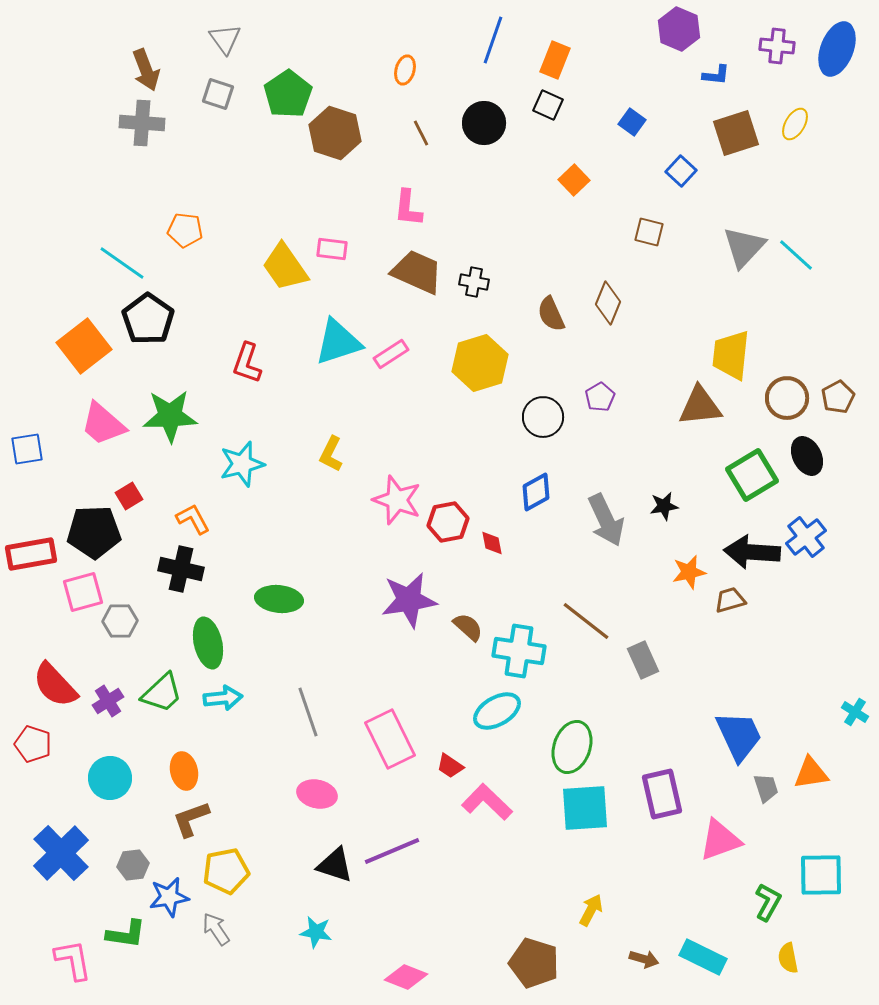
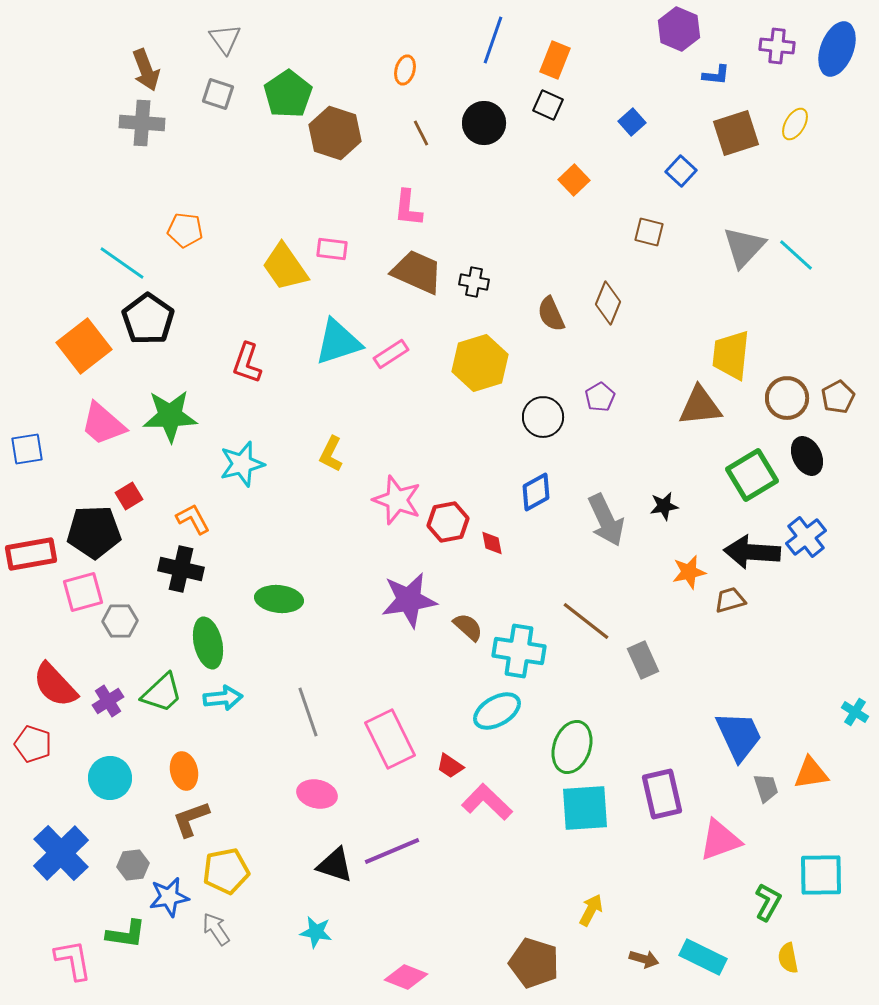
blue square at (632, 122): rotated 12 degrees clockwise
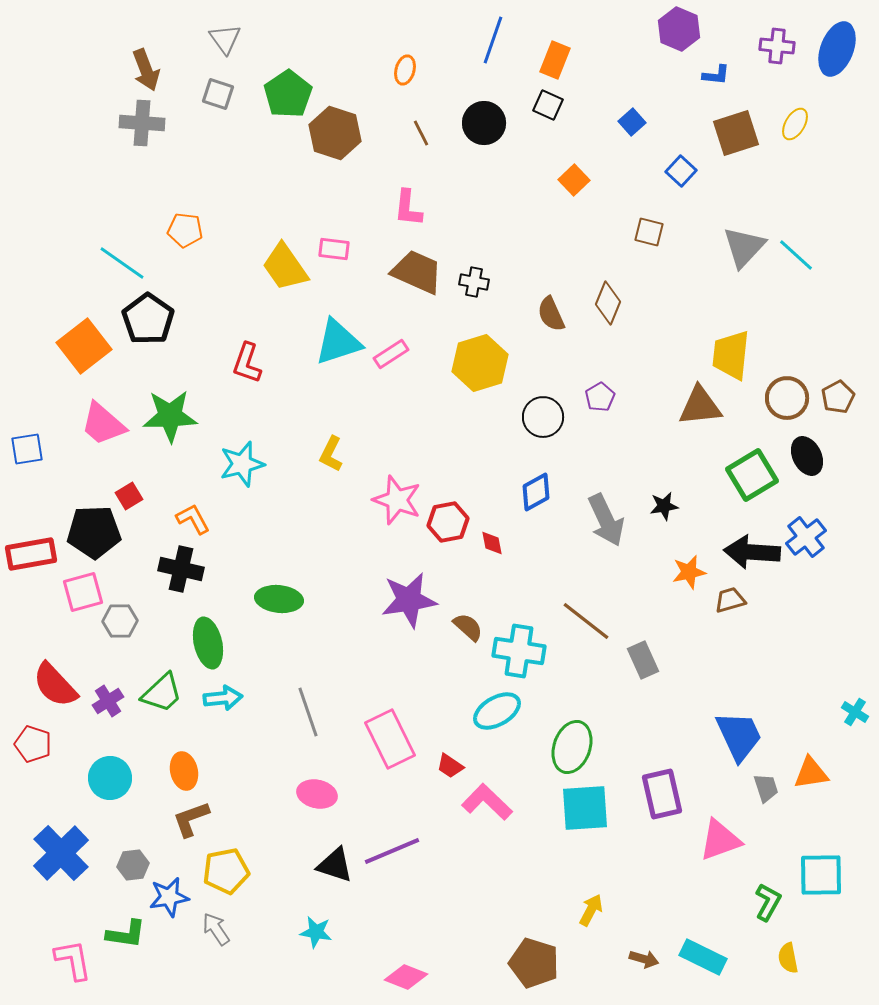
pink rectangle at (332, 249): moved 2 px right
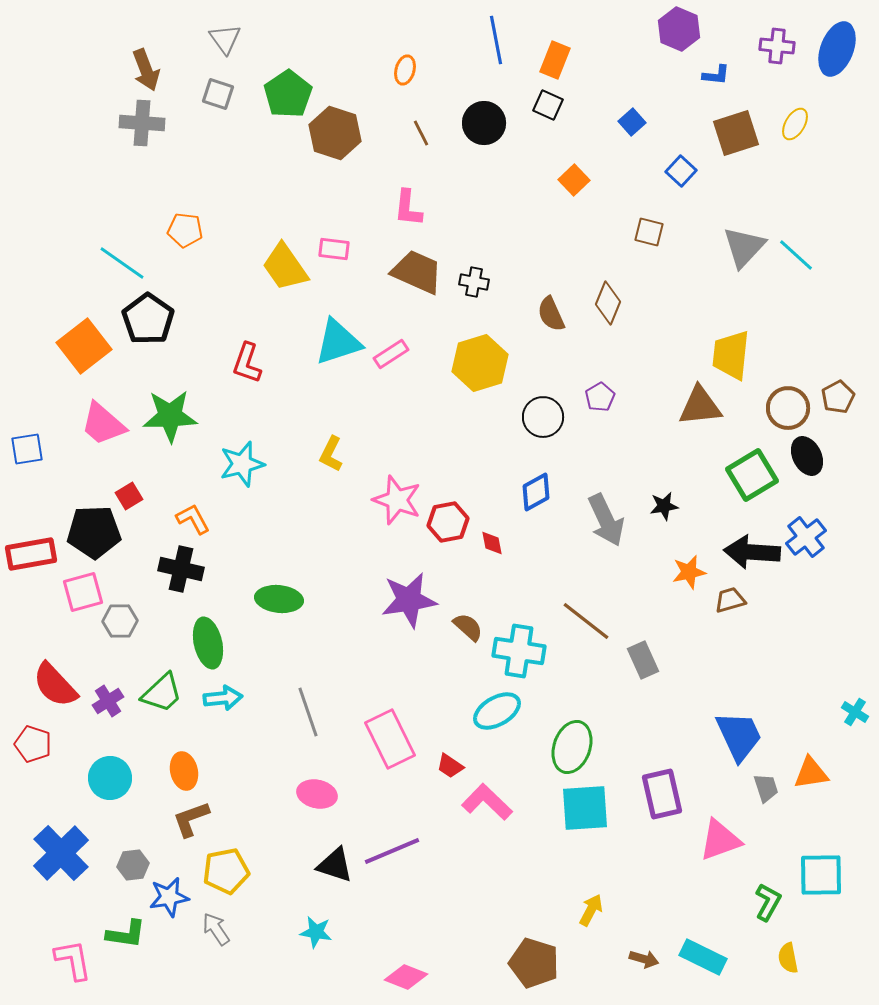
blue line at (493, 40): moved 3 px right; rotated 30 degrees counterclockwise
brown circle at (787, 398): moved 1 px right, 10 px down
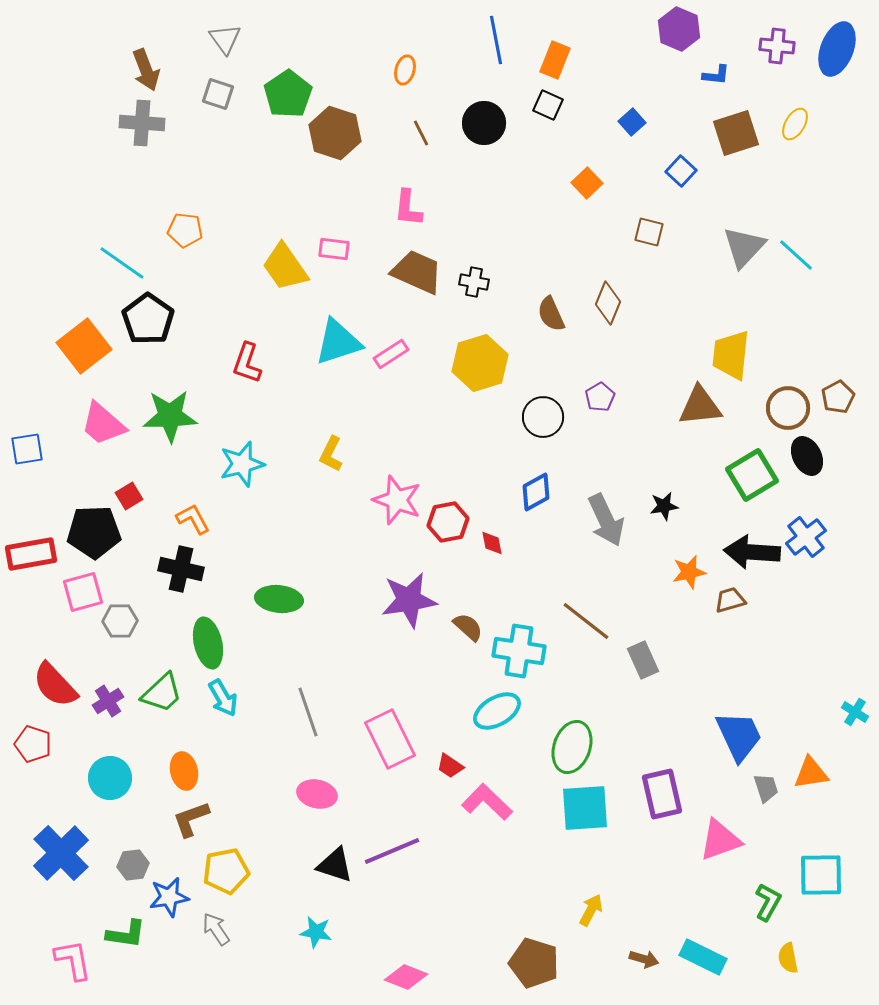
orange square at (574, 180): moved 13 px right, 3 px down
cyan arrow at (223, 698): rotated 66 degrees clockwise
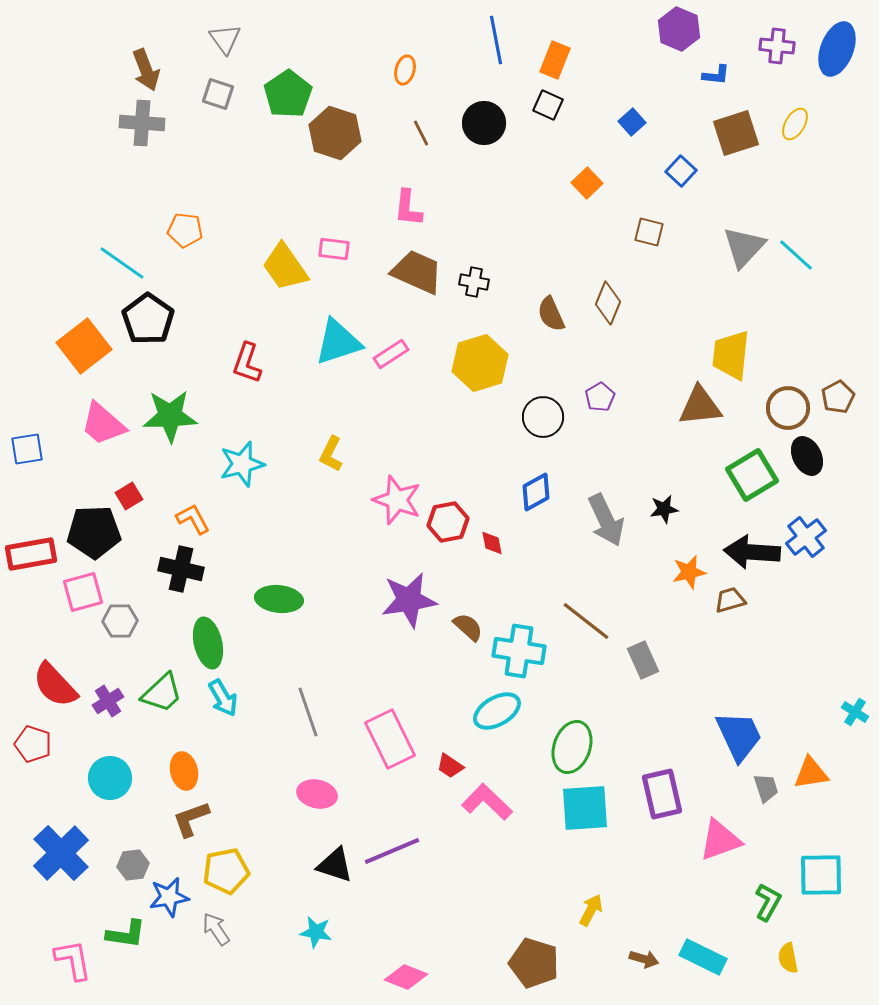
black star at (664, 506): moved 3 px down
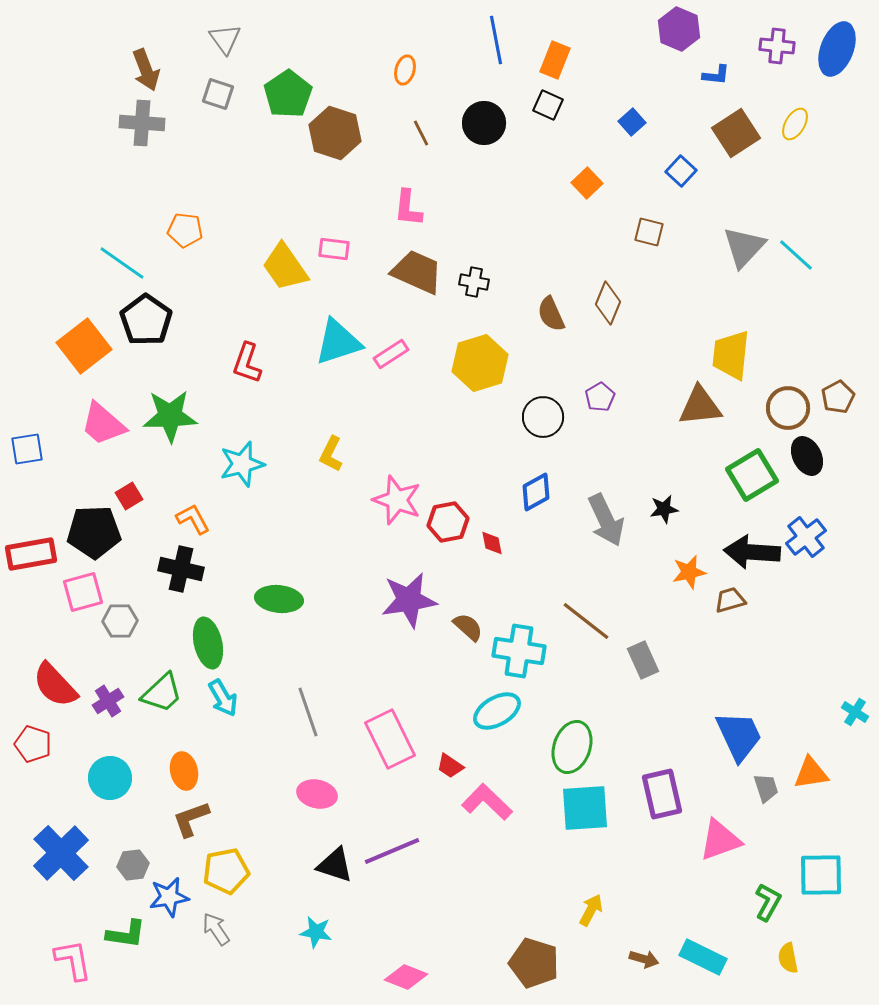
brown square at (736, 133): rotated 15 degrees counterclockwise
black pentagon at (148, 319): moved 2 px left, 1 px down
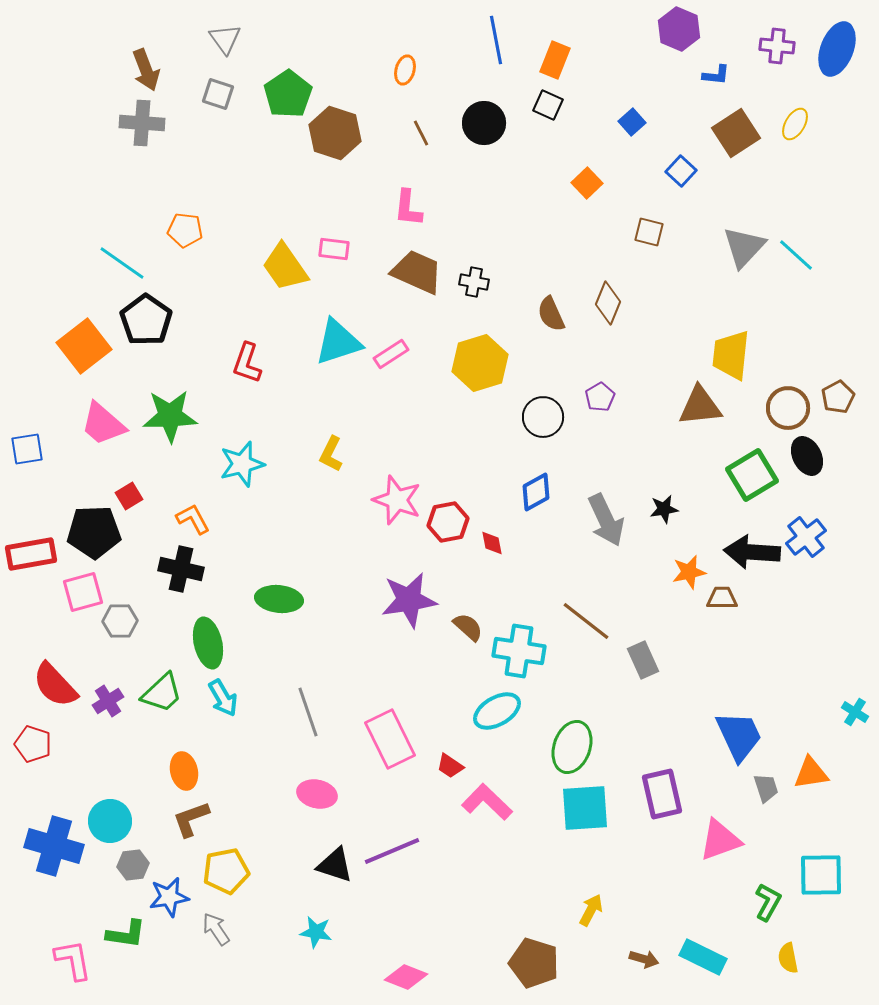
brown trapezoid at (730, 600): moved 8 px left, 2 px up; rotated 16 degrees clockwise
cyan circle at (110, 778): moved 43 px down
blue cross at (61, 853): moved 7 px left, 7 px up; rotated 30 degrees counterclockwise
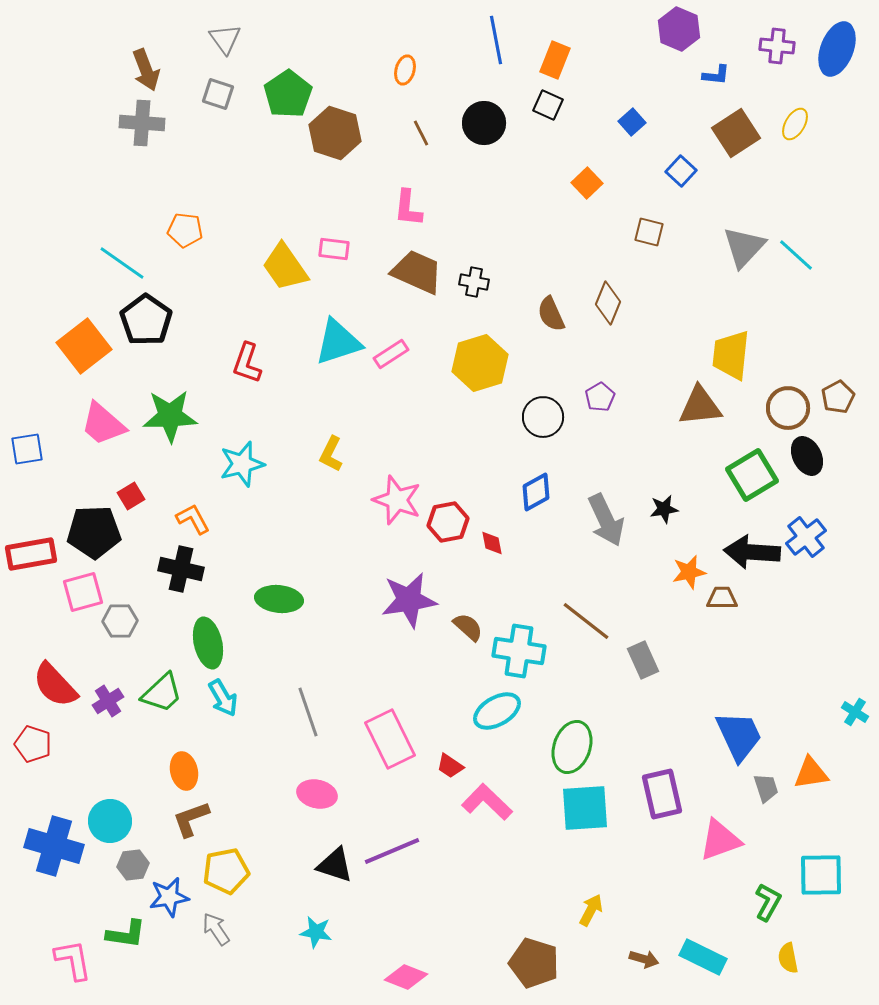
red square at (129, 496): moved 2 px right
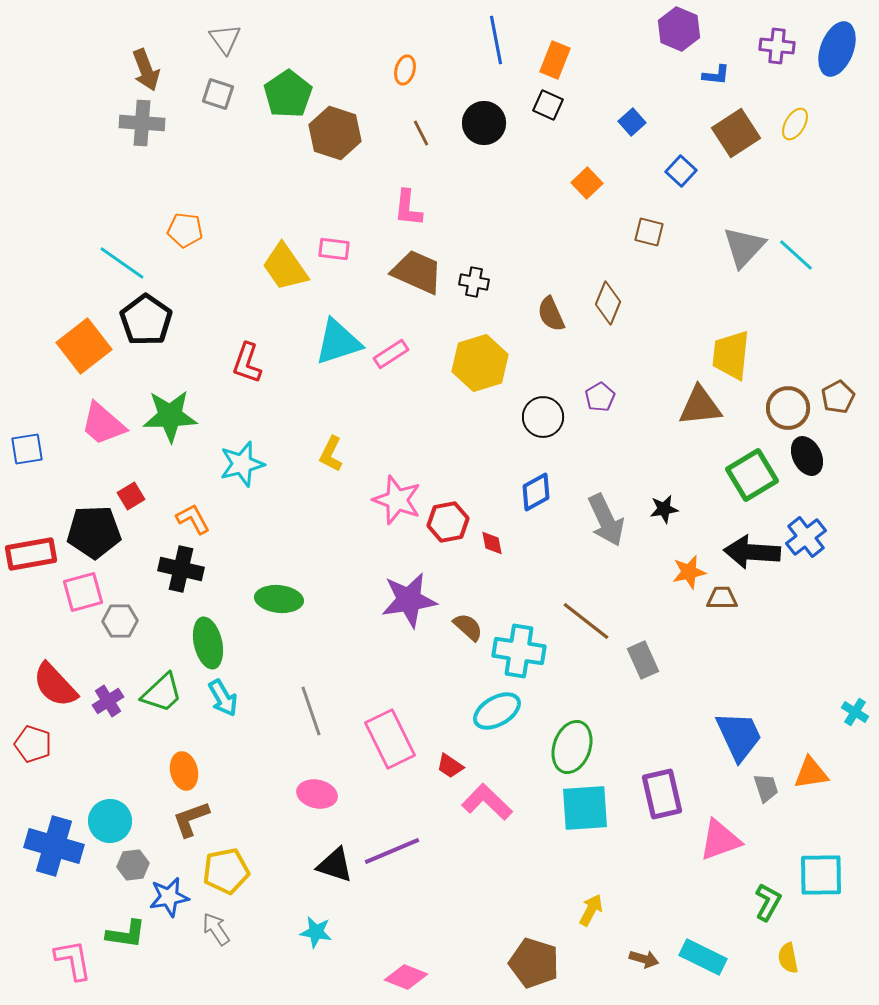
gray line at (308, 712): moved 3 px right, 1 px up
